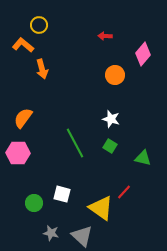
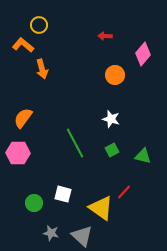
green square: moved 2 px right, 4 px down; rotated 32 degrees clockwise
green triangle: moved 2 px up
white square: moved 1 px right
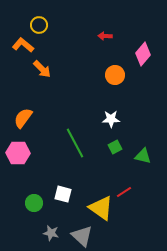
orange arrow: rotated 30 degrees counterclockwise
white star: rotated 18 degrees counterclockwise
green square: moved 3 px right, 3 px up
red line: rotated 14 degrees clockwise
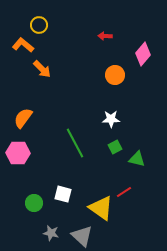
green triangle: moved 6 px left, 3 px down
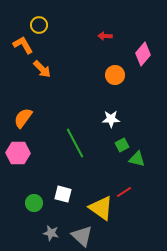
orange L-shape: rotated 20 degrees clockwise
green square: moved 7 px right, 2 px up
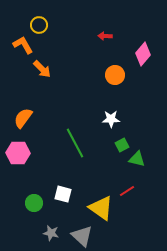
red line: moved 3 px right, 1 px up
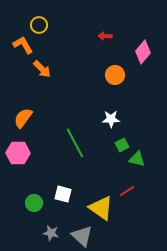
pink diamond: moved 2 px up
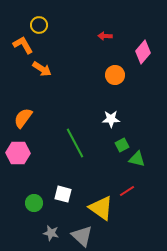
orange arrow: rotated 12 degrees counterclockwise
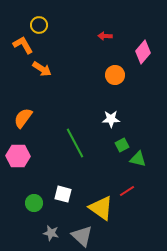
pink hexagon: moved 3 px down
green triangle: moved 1 px right
